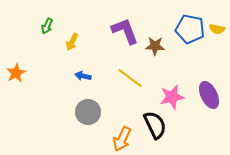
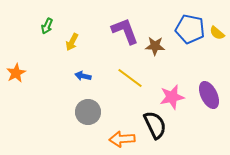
yellow semicircle: moved 4 px down; rotated 28 degrees clockwise
orange arrow: rotated 60 degrees clockwise
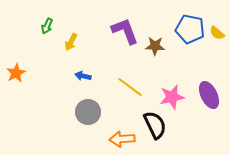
yellow arrow: moved 1 px left
yellow line: moved 9 px down
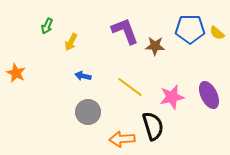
blue pentagon: rotated 12 degrees counterclockwise
orange star: rotated 18 degrees counterclockwise
black semicircle: moved 2 px left, 1 px down; rotated 8 degrees clockwise
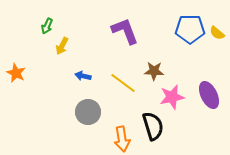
yellow arrow: moved 9 px left, 4 px down
brown star: moved 1 px left, 25 px down
yellow line: moved 7 px left, 4 px up
orange arrow: rotated 95 degrees counterclockwise
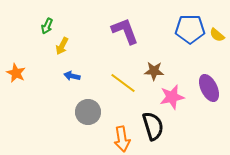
yellow semicircle: moved 2 px down
blue arrow: moved 11 px left
purple ellipse: moved 7 px up
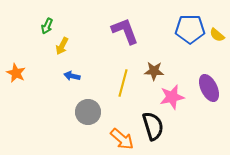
yellow line: rotated 68 degrees clockwise
orange arrow: rotated 40 degrees counterclockwise
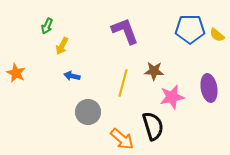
purple ellipse: rotated 16 degrees clockwise
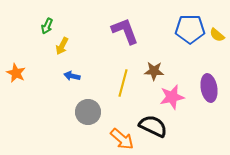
black semicircle: rotated 48 degrees counterclockwise
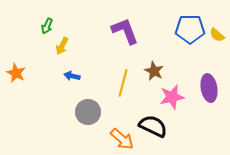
brown star: rotated 24 degrees clockwise
